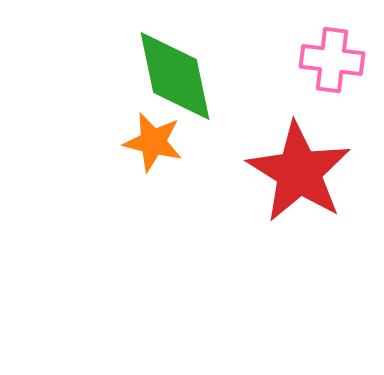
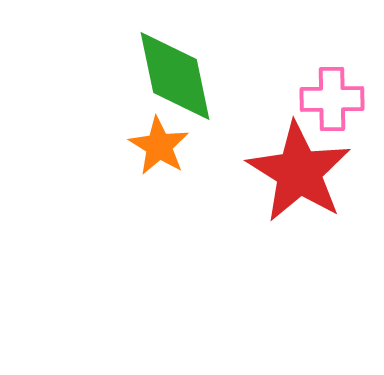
pink cross: moved 39 px down; rotated 8 degrees counterclockwise
orange star: moved 6 px right, 4 px down; rotated 18 degrees clockwise
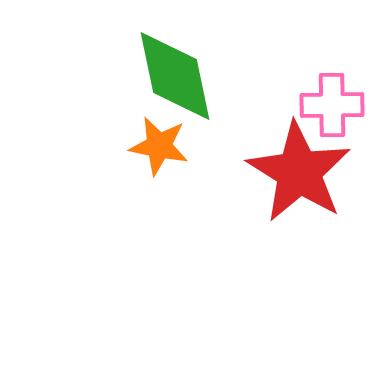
pink cross: moved 6 px down
orange star: rotated 20 degrees counterclockwise
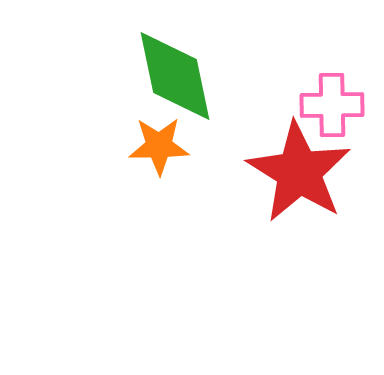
orange star: rotated 12 degrees counterclockwise
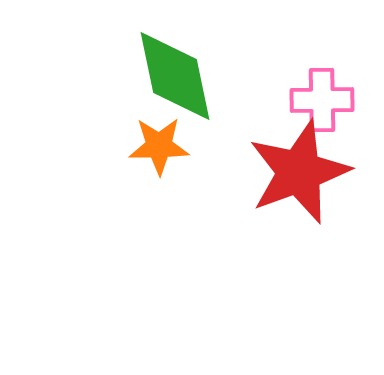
pink cross: moved 10 px left, 5 px up
red star: rotated 20 degrees clockwise
